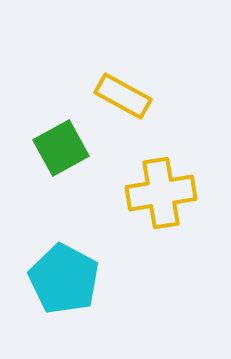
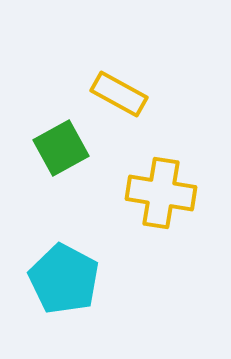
yellow rectangle: moved 4 px left, 2 px up
yellow cross: rotated 18 degrees clockwise
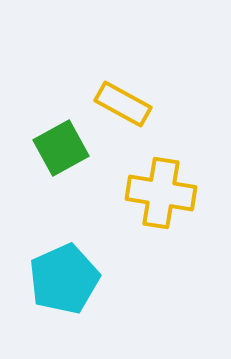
yellow rectangle: moved 4 px right, 10 px down
cyan pentagon: rotated 20 degrees clockwise
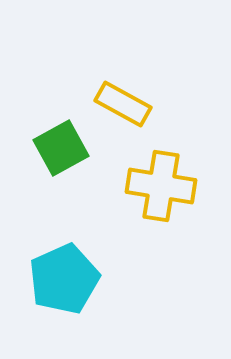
yellow cross: moved 7 px up
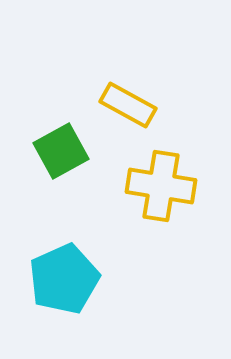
yellow rectangle: moved 5 px right, 1 px down
green square: moved 3 px down
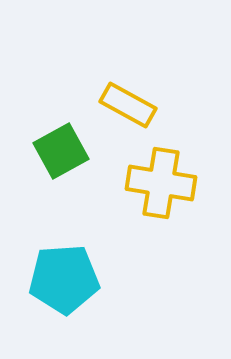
yellow cross: moved 3 px up
cyan pentagon: rotated 20 degrees clockwise
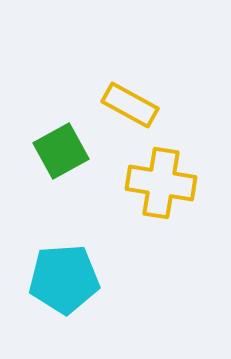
yellow rectangle: moved 2 px right
